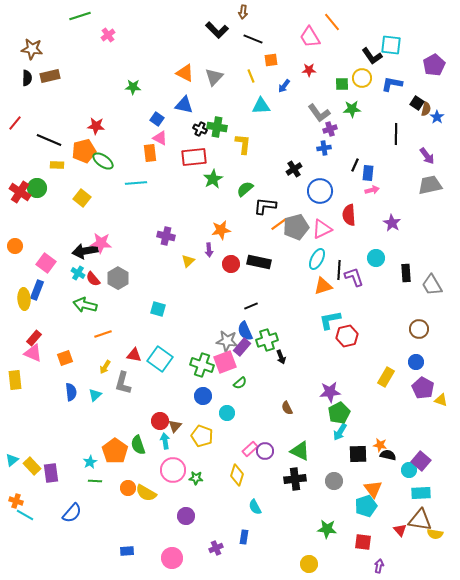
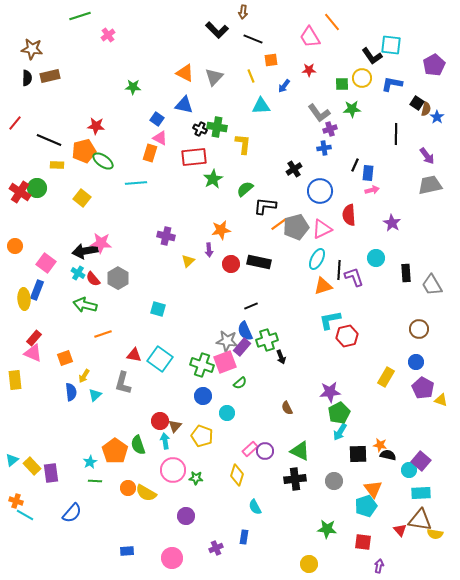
orange rectangle at (150, 153): rotated 24 degrees clockwise
yellow arrow at (105, 367): moved 21 px left, 9 px down
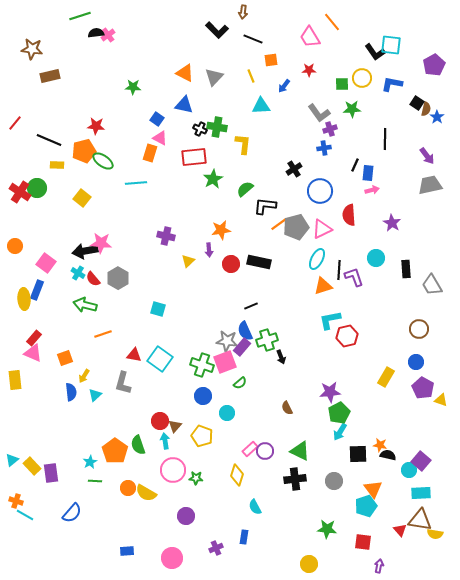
black L-shape at (372, 56): moved 3 px right, 4 px up
black semicircle at (27, 78): moved 69 px right, 45 px up; rotated 98 degrees counterclockwise
black line at (396, 134): moved 11 px left, 5 px down
black rectangle at (406, 273): moved 4 px up
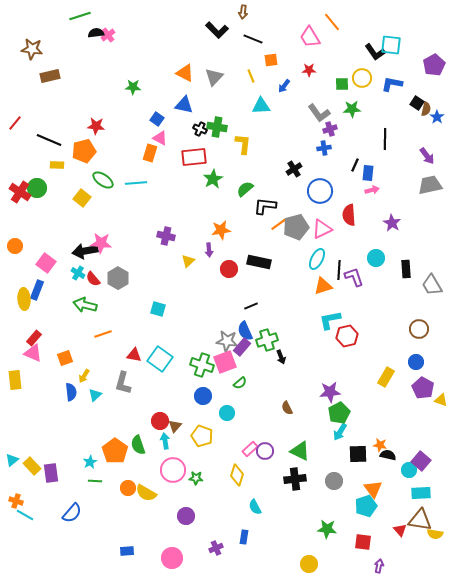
green ellipse at (103, 161): moved 19 px down
red circle at (231, 264): moved 2 px left, 5 px down
